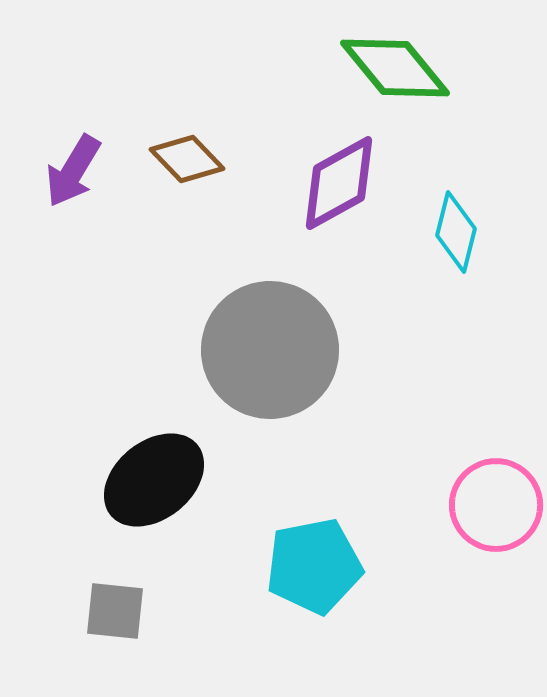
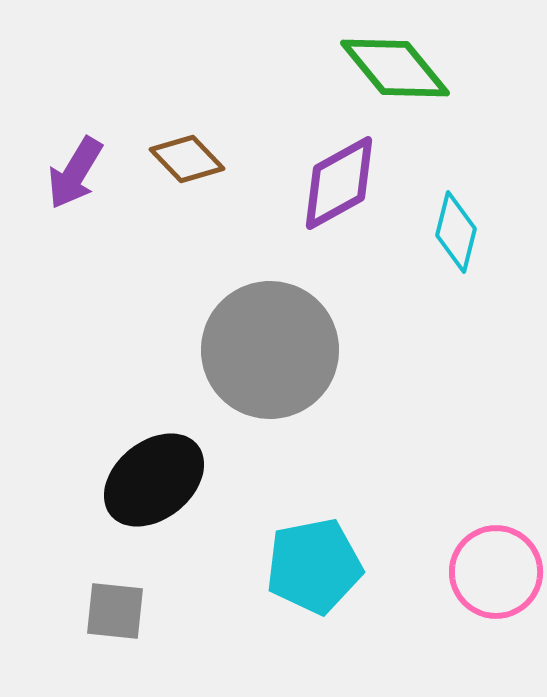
purple arrow: moved 2 px right, 2 px down
pink circle: moved 67 px down
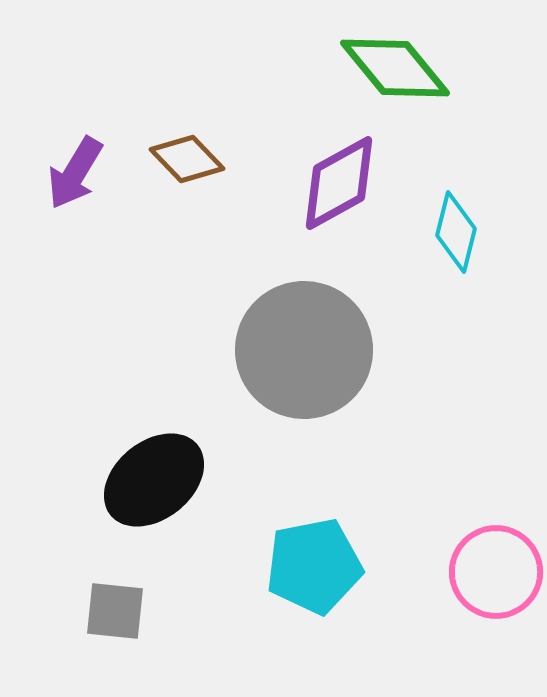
gray circle: moved 34 px right
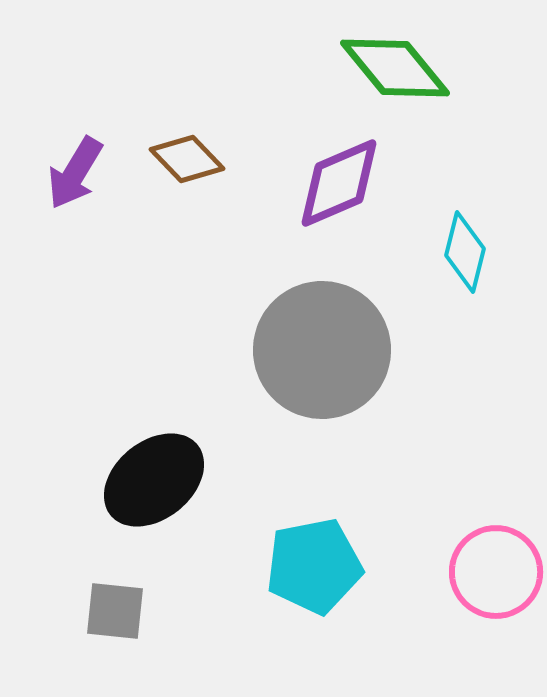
purple diamond: rotated 6 degrees clockwise
cyan diamond: moved 9 px right, 20 px down
gray circle: moved 18 px right
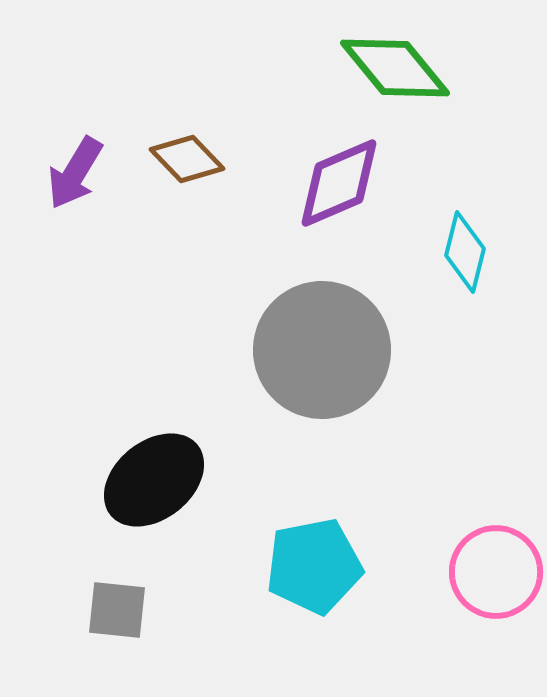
gray square: moved 2 px right, 1 px up
